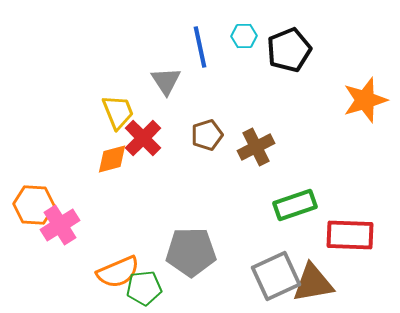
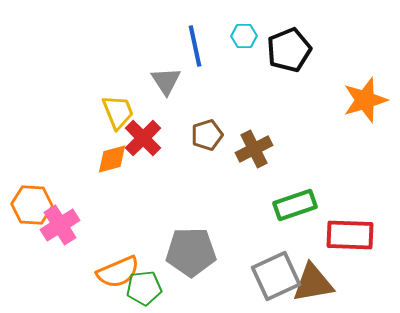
blue line: moved 5 px left, 1 px up
brown cross: moved 2 px left, 2 px down
orange hexagon: moved 2 px left
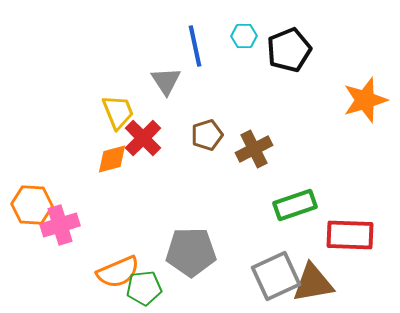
pink cross: rotated 15 degrees clockwise
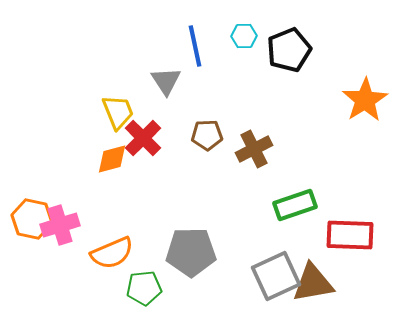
orange star: rotated 15 degrees counterclockwise
brown pentagon: rotated 16 degrees clockwise
orange hexagon: moved 14 px down; rotated 9 degrees clockwise
orange semicircle: moved 6 px left, 19 px up
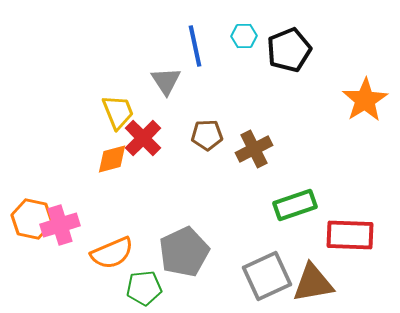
gray pentagon: moved 7 px left; rotated 24 degrees counterclockwise
gray square: moved 9 px left
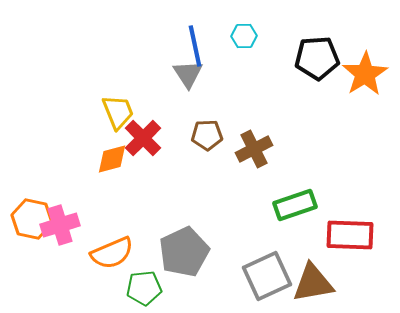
black pentagon: moved 28 px right, 8 px down; rotated 18 degrees clockwise
gray triangle: moved 22 px right, 7 px up
orange star: moved 26 px up
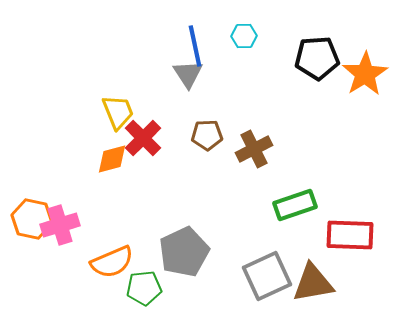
orange semicircle: moved 9 px down
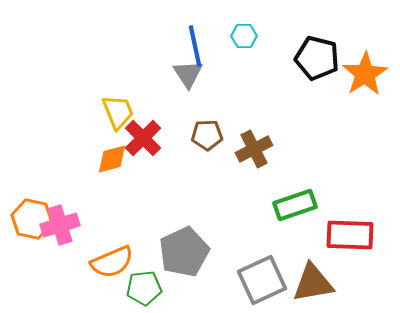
black pentagon: rotated 18 degrees clockwise
gray square: moved 5 px left, 4 px down
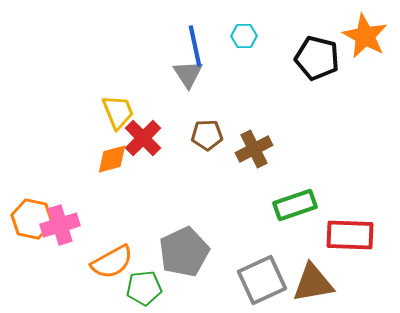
orange star: moved 38 px up; rotated 12 degrees counterclockwise
orange semicircle: rotated 6 degrees counterclockwise
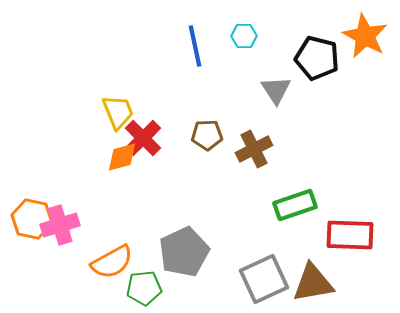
gray triangle: moved 88 px right, 16 px down
orange diamond: moved 10 px right, 2 px up
gray square: moved 2 px right, 1 px up
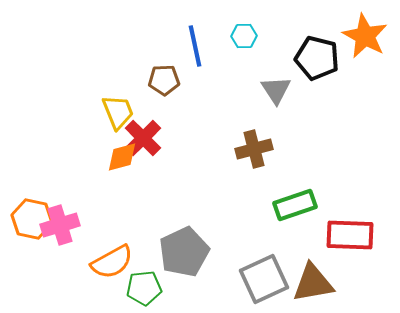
brown pentagon: moved 43 px left, 55 px up
brown cross: rotated 12 degrees clockwise
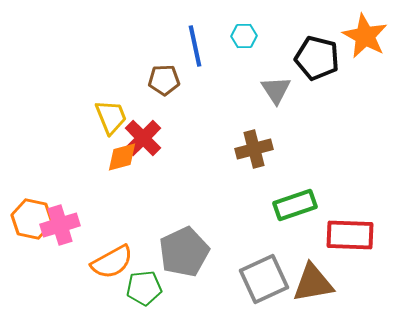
yellow trapezoid: moved 7 px left, 5 px down
